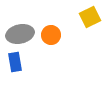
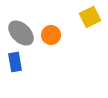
gray ellipse: moved 1 px right, 1 px up; rotated 56 degrees clockwise
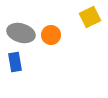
gray ellipse: rotated 28 degrees counterclockwise
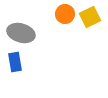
orange circle: moved 14 px right, 21 px up
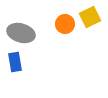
orange circle: moved 10 px down
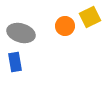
orange circle: moved 2 px down
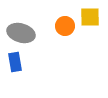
yellow square: rotated 25 degrees clockwise
